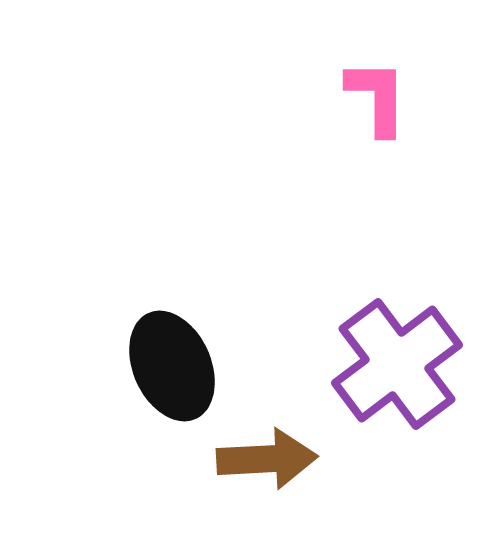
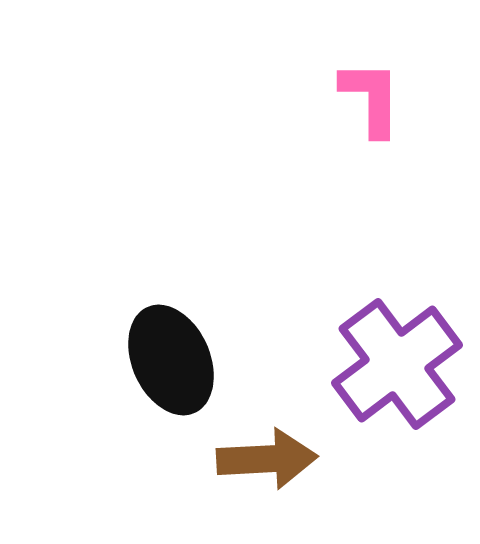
pink L-shape: moved 6 px left, 1 px down
black ellipse: moved 1 px left, 6 px up
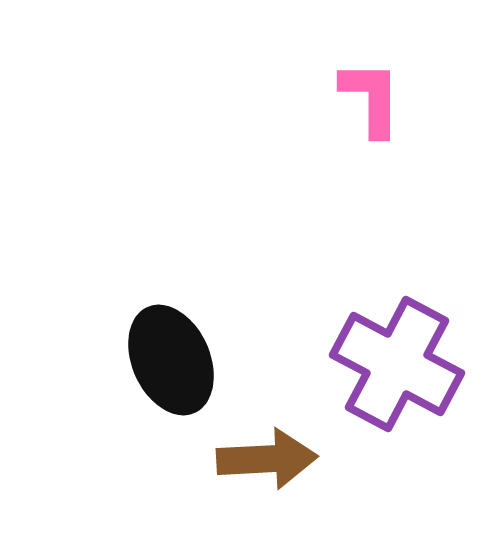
purple cross: rotated 25 degrees counterclockwise
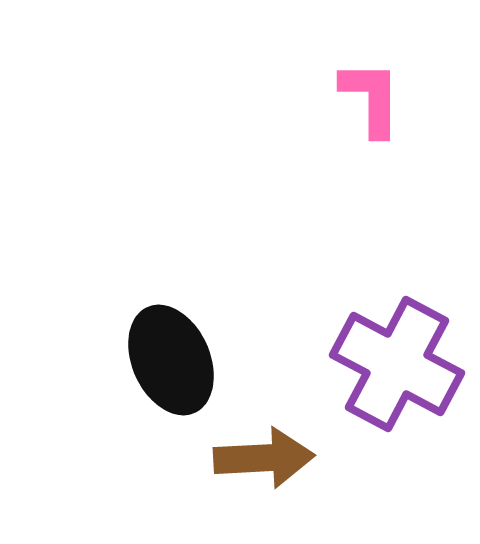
brown arrow: moved 3 px left, 1 px up
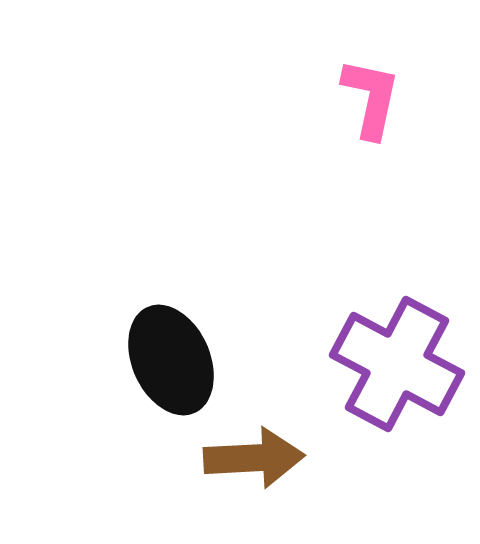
pink L-shape: rotated 12 degrees clockwise
brown arrow: moved 10 px left
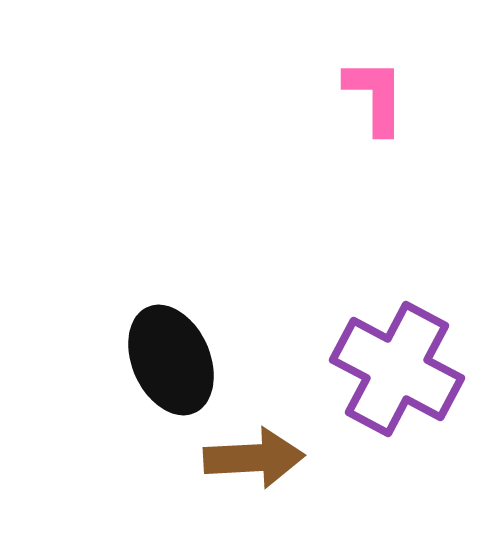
pink L-shape: moved 4 px right, 2 px up; rotated 12 degrees counterclockwise
purple cross: moved 5 px down
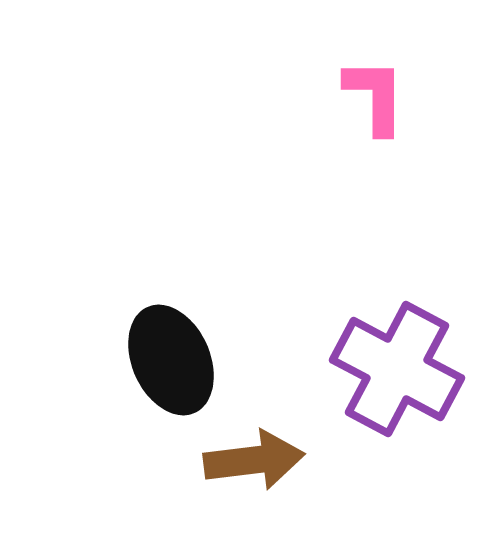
brown arrow: moved 2 px down; rotated 4 degrees counterclockwise
